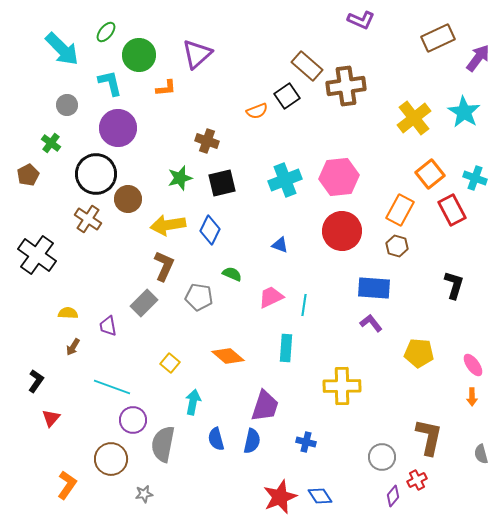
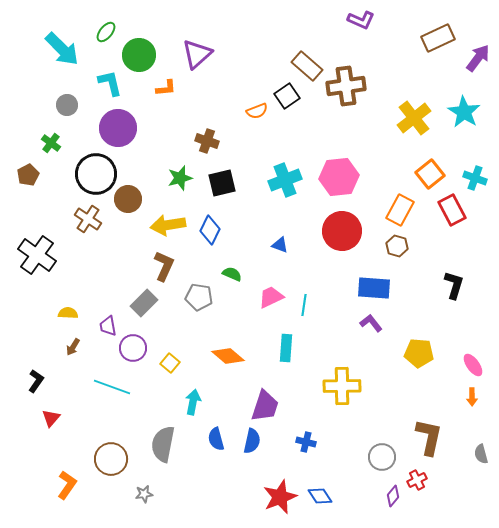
purple circle at (133, 420): moved 72 px up
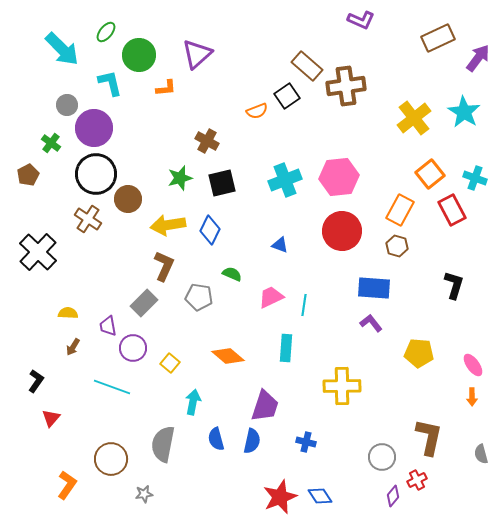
purple circle at (118, 128): moved 24 px left
brown cross at (207, 141): rotated 10 degrees clockwise
black cross at (37, 255): moved 1 px right, 3 px up; rotated 9 degrees clockwise
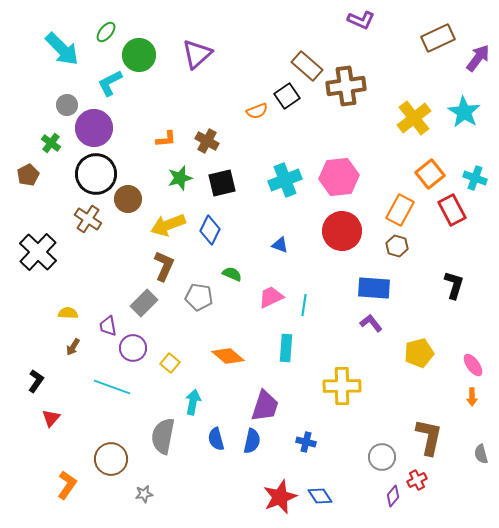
cyan L-shape at (110, 83): rotated 104 degrees counterclockwise
orange L-shape at (166, 88): moved 51 px down
yellow arrow at (168, 225): rotated 12 degrees counterclockwise
yellow pentagon at (419, 353): rotated 20 degrees counterclockwise
gray semicircle at (163, 444): moved 8 px up
